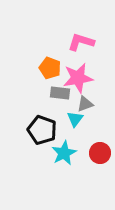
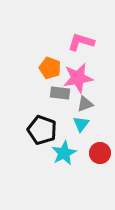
cyan triangle: moved 6 px right, 5 px down
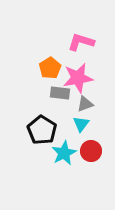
orange pentagon: rotated 20 degrees clockwise
black pentagon: rotated 12 degrees clockwise
red circle: moved 9 px left, 2 px up
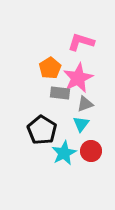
pink star: rotated 16 degrees counterclockwise
